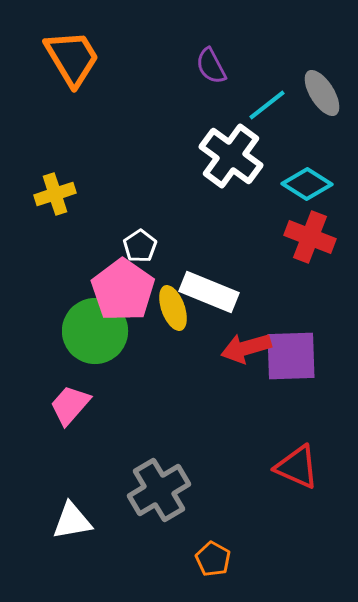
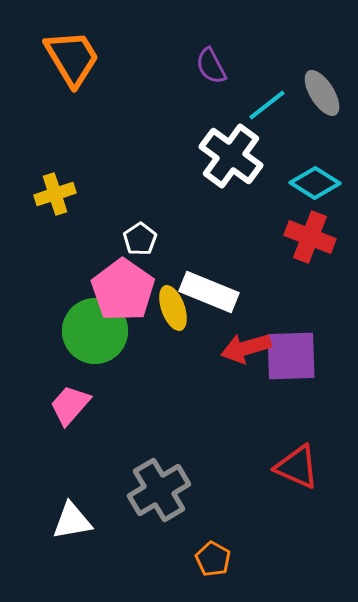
cyan diamond: moved 8 px right, 1 px up
white pentagon: moved 7 px up
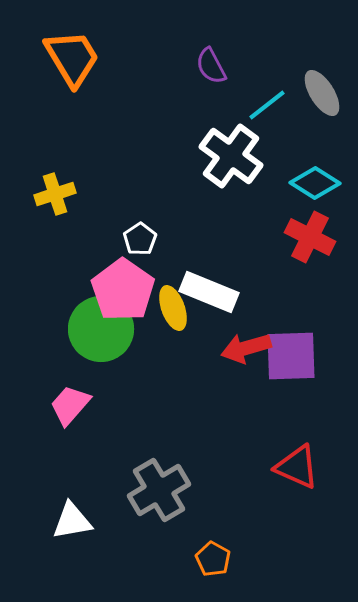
red cross: rotated 6 degrees clockwise
green circle: moved 6 px right, 2 px up
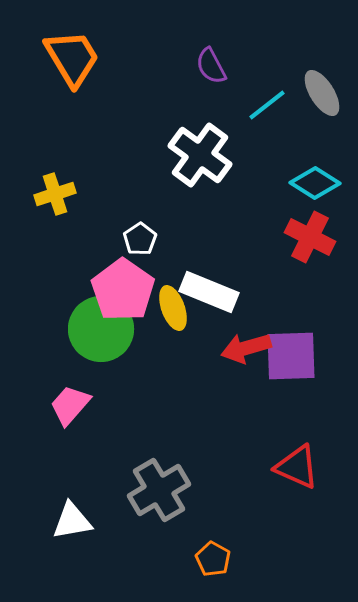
white cross: moved 31 px left, 1 px up
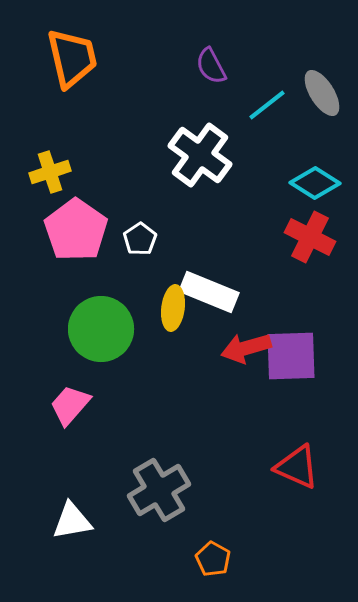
orange trapezoid: rotated 18 degrees clockwise
yellow cross: moved 5 px left, 22 px up
pink pentagon: moved 47 px left, 60 px up
yellow ellipse: rotated 27 degrees clockwise
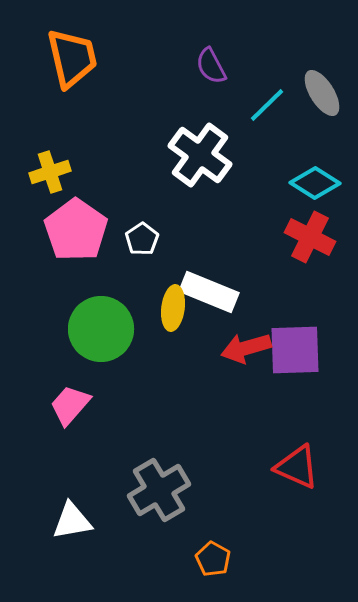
cyan line: rotated 6 degrees counterclockwise
white pentagon: moved 2 px right
purple square: moved 4 px right, 6 px up
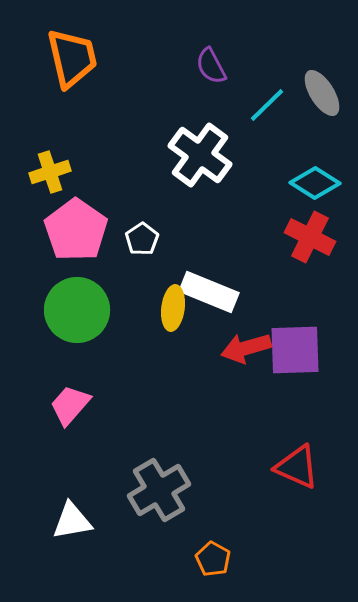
green circle: moved 24 px left, 19 px up
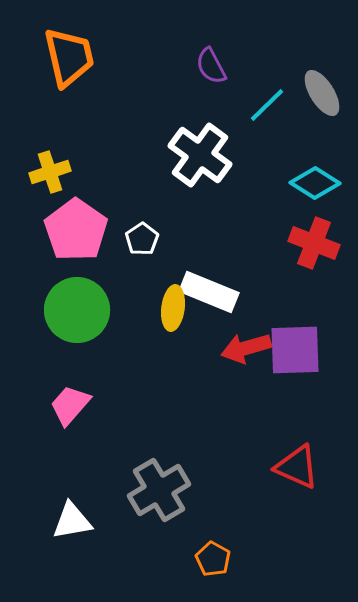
orange trapezoid: moved 3 px left, 1 px up
red cross: moved 4 px right, 6 px down; rotated 6 degrees counterclockwise
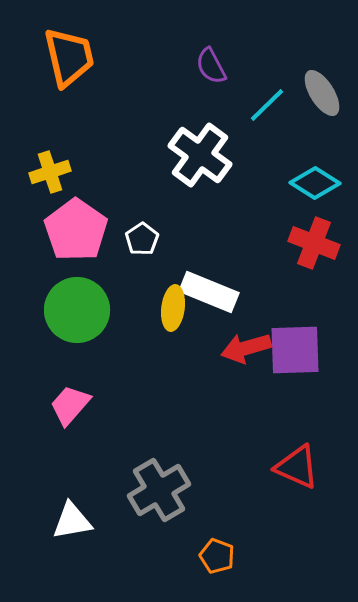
orange pentagon: moved 4 px right, 3 px up; rotated 8 degrees counterclockwise
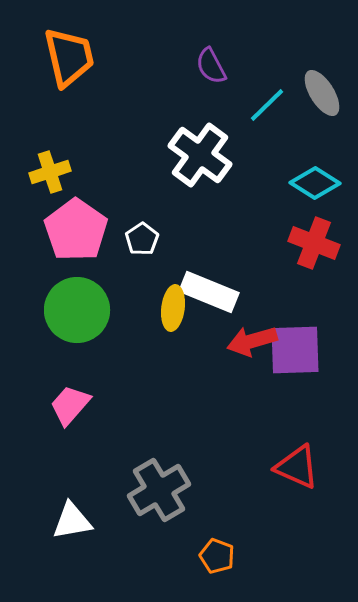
red arrow: moved 6 px right, 7 px up
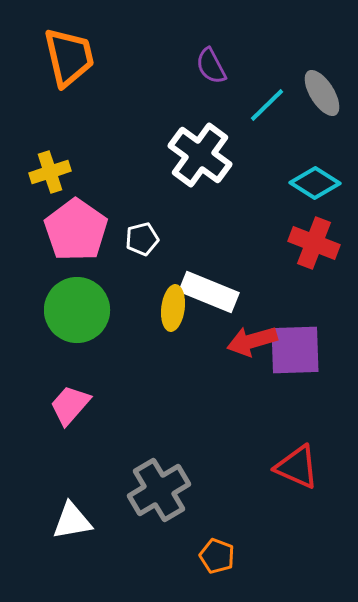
white pentagon: rotated 20 degrees clockwise
